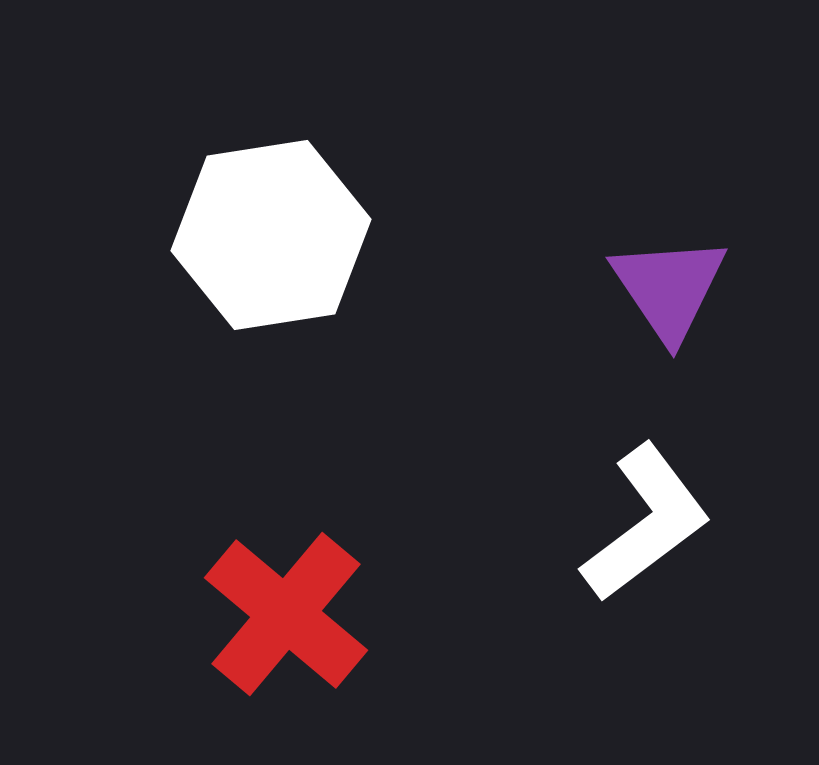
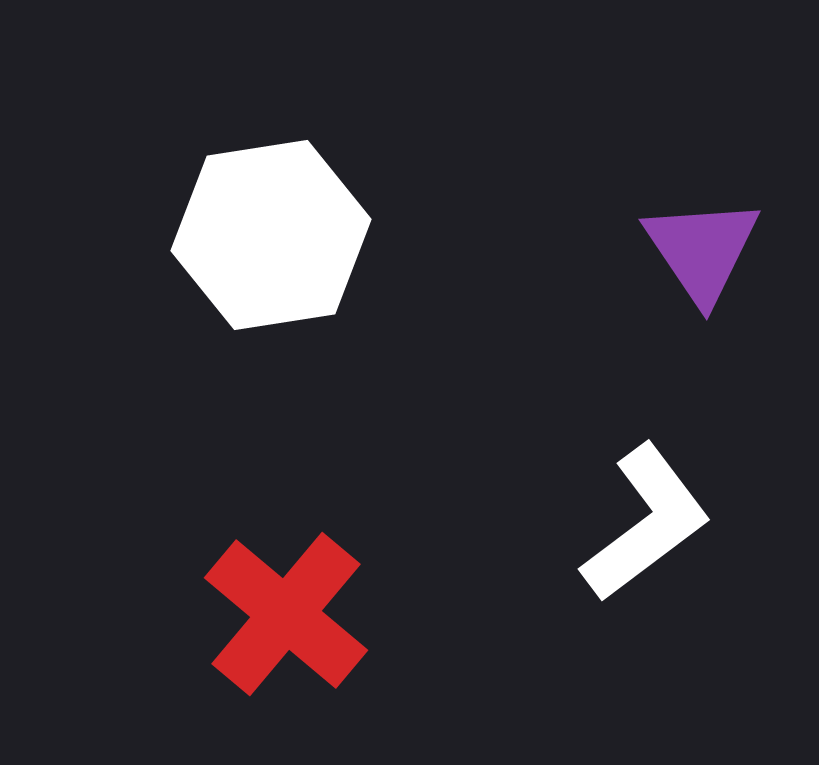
purple triangle: moved 33 px right, 38 px up
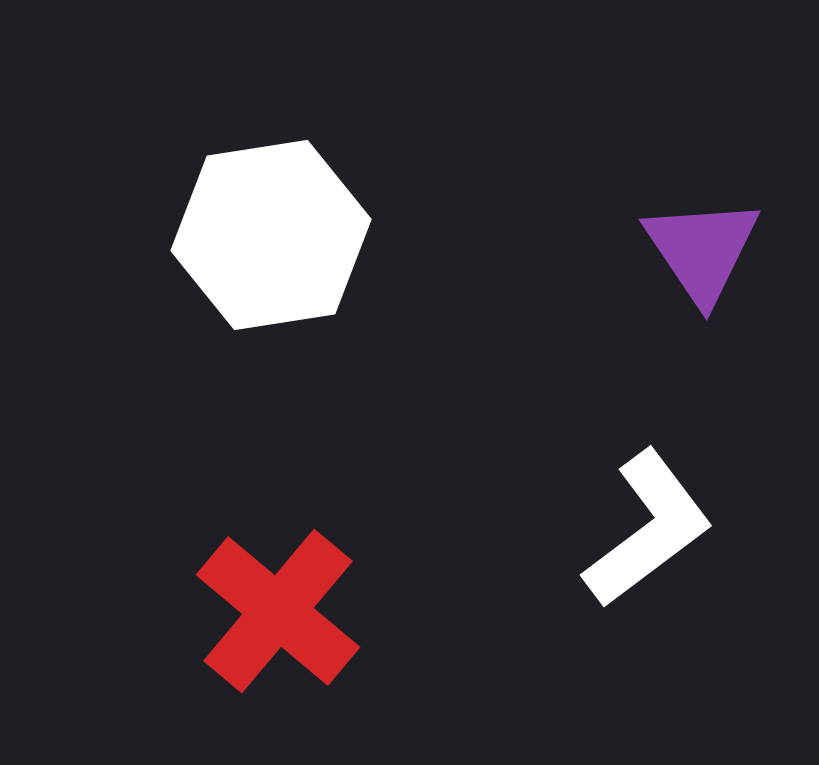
white L-shape: moved 2 px right, 6 px down
red cross: moved 8 px left, 3 px up
